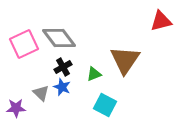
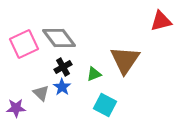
blue star: rotated 12 degrees clockwise
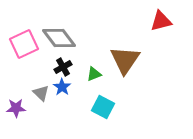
cyan square: moved 2 px left, 2 px down
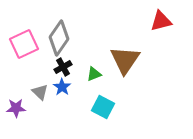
gray diamond: rotated 72 degrees clockwise
gray triangle: moved 1 px left, 1 px up
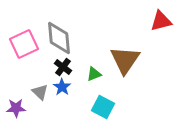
gray diamond: rotated 40 degrees counterclockwise
black cross: rotated 24 degrees counterclockwise
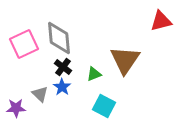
gray triangle: moved 2 px down
cyan square: moved 1 px right, 1 px up
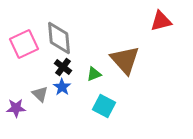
brown triangle: rotated 16 degrees counterclockwise
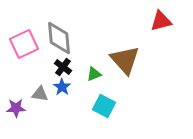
gray triangle: rotated 36 degrees counterclockwise
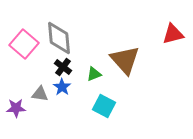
red triangle: moved 12 px right, 13 px down
pink square: rotated 24 degrees counterclockwise
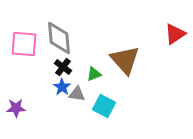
red triangle: moved 2 px right; rotated 20 degrees counterclockwise
pink square: rotated 36 degrees counterclockwise
gray triangle: moved 37 px right
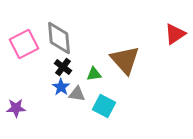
pink square: rotated 32 degrees counterclockwise
green triangle: rotated 14 degrees clockwise
blue star: moved 1 px left
